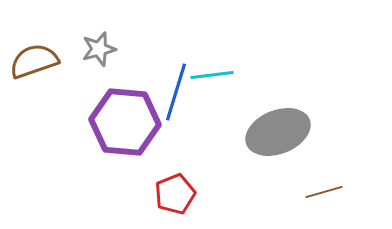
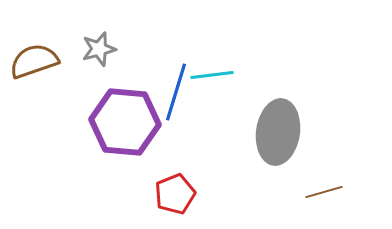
gray ellipse: rotated 60 degrees counterclockwise
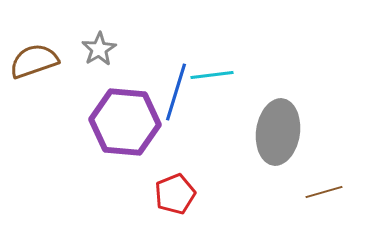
gray star: rotated 16 degrees counterclockwise
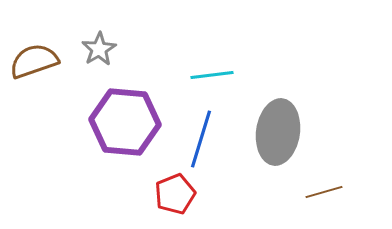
blue line: moved 25 px right, 47 px down
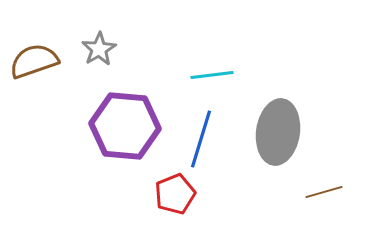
purple hexagon: moved 4 px down
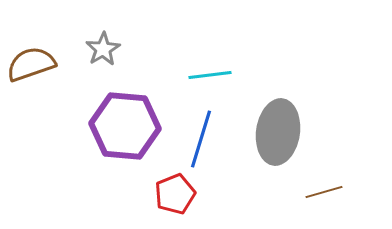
gray star: moved 4 px right
brown semicircle: moved 3 px left, 3 px down
cyan line: moved 2 px left
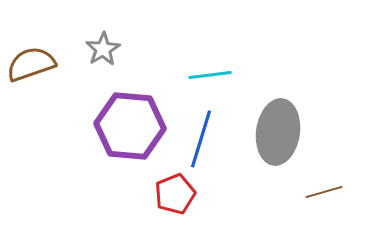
purple hexagon: moved 5 px right
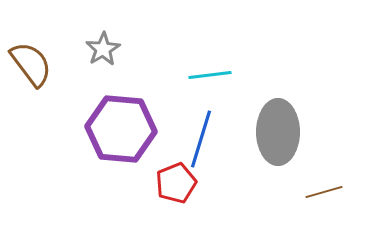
brown semicircle: rotated 72 degrees clockwise
purple hexagon: moved 9 px left, 3 px down
gray ellipse: rotated 8 degrees counterclockwise
red pentagon: moved 1 px right, 11 px up
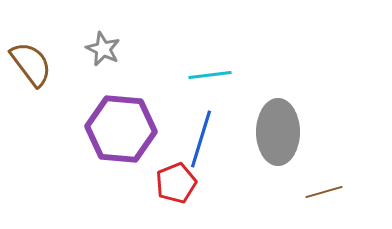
gray star: rotated 16 degrees counterclockwise
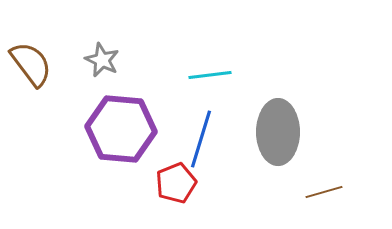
gray star: moved 1 px left, 11 px down
